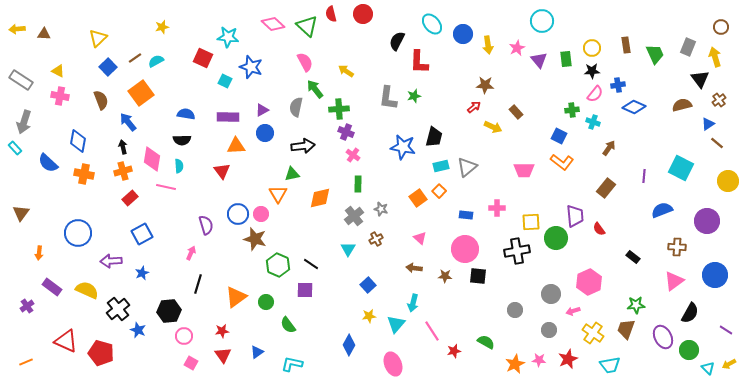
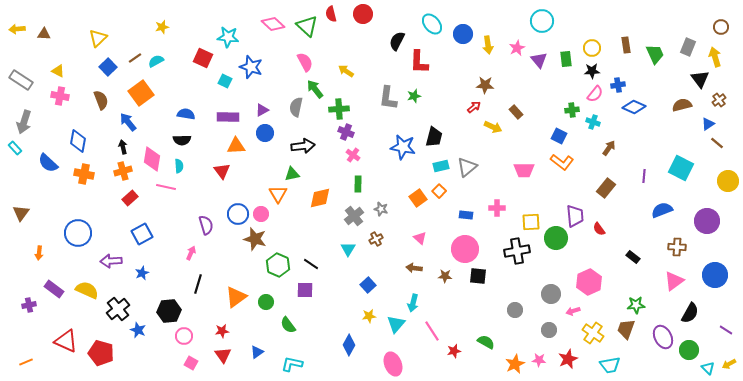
purple rectangle at (52, 287): moved 2 px right, 2 px down
purple cross at (27, 306): moved 2 px right, 1 px up; rotated 24 degrees clockwise
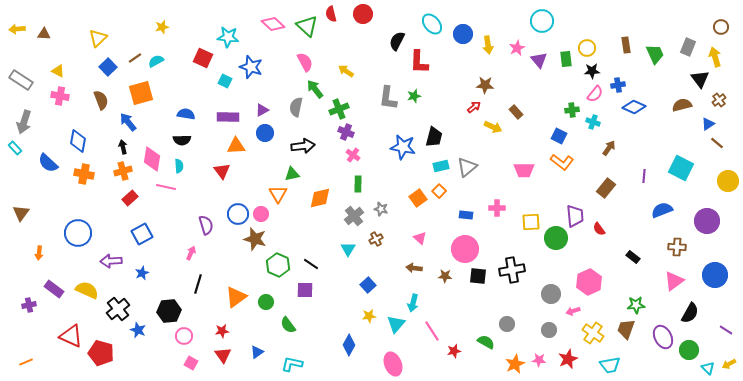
yellow circle at (592, 48): moved 5 px left
orange square at (141, 93): rotated 20 degrees clockwise
green cross at (339, 109): rotated 18 degrees counterclockwise
black cross at (517, 251): moved 5 px left, 19 px down
gray circle at (515, 310): moved 8 px left, 14 px down
red triangle at (66, 341): moved 5 px right, 5 px up
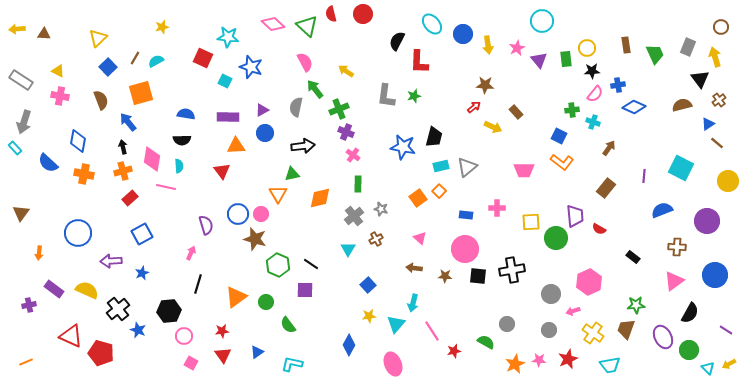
brown line at (135, 58): rotated 24 degrees counterclockwise
gray L-shape at (388, 98): moved 2 px left, 2 px up
red semicircle at (599, 229): rotated 24 degrees counterclockwise
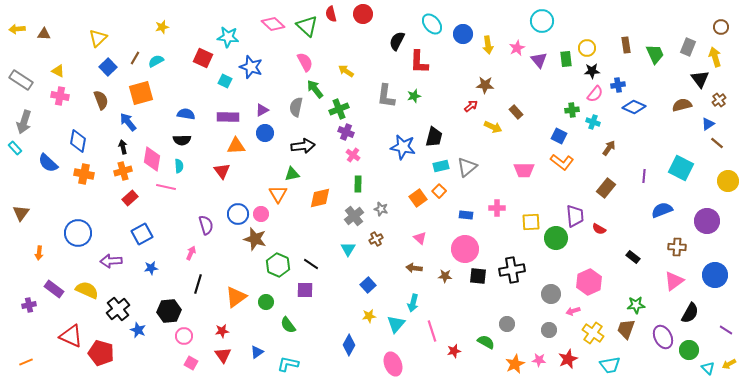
red arrow at (474, 107): moved 3 px left, 1 px up
blue star at (142, 273): moved 9 px right, 5 px up; rotated 16 degrees clockwise
pink line at (432, 331): rotated 15 degrees clockwise
cyan L-shape at (292, 364): moved 4 px left
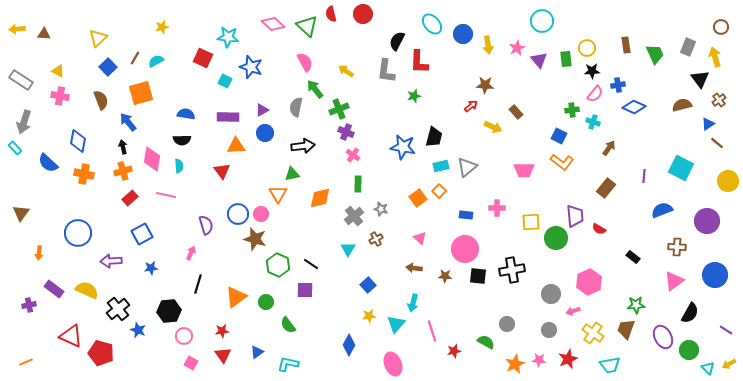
gray L-shape at (386, 96): moved 25 px up
pink line at (166, 187): moved 8 px down
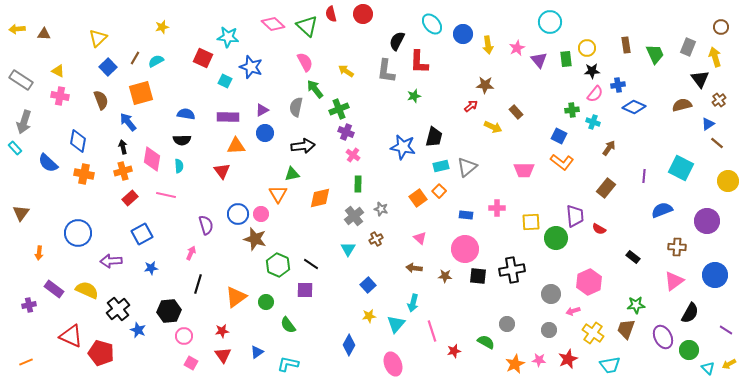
cyan circle at (542, 21): moved 8 px right, 1 px down
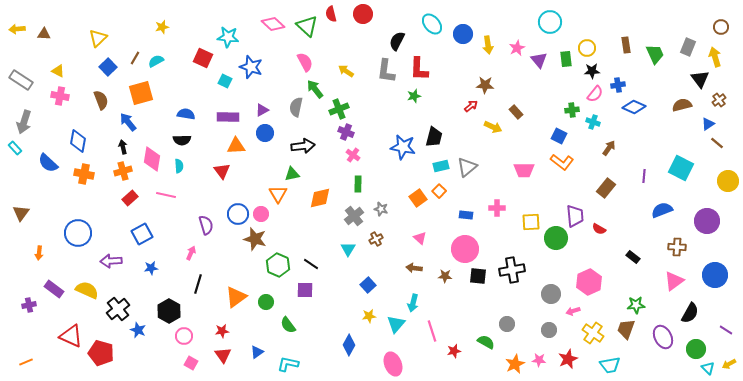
red L-shape at (419, 62): moved 7 px down
black hexagon at (169, 311): rotated 25 degrees counterclockwise
green circle at (689, 350): moved 7 px right, 1 px up
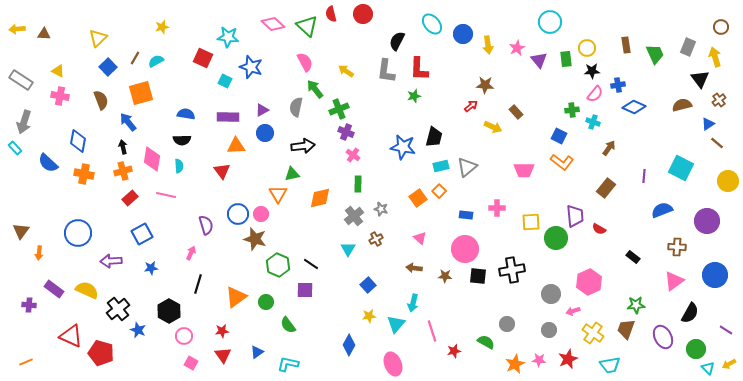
brown triangle at (21, 213): moved 18 px down
purple cross at (29, 305): rotated 16 degrees clockwise
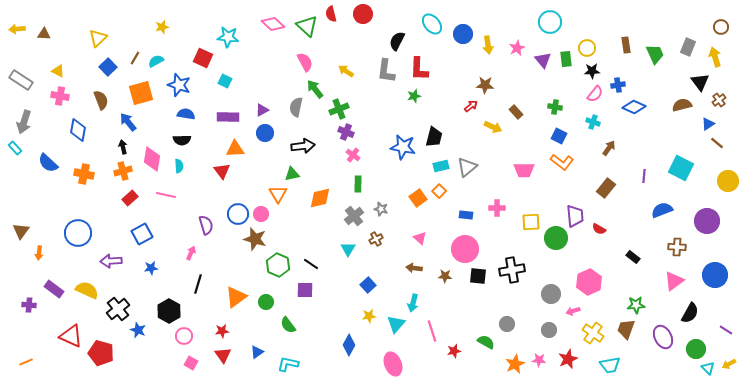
purple triangle at (539, 60): moved 4 px right
blue star at (251, 67): moved 72 px left, 18 px down
black triangle at (700, 79): moved 3 px down
green cross at (572, 110): moved 17 px left, 3 px up; rotated 16 degrees clockwise
blue diamond at (78, 141): moved 11 px up
orange triangle at (236, 146): moved 1 px left, 3 px down
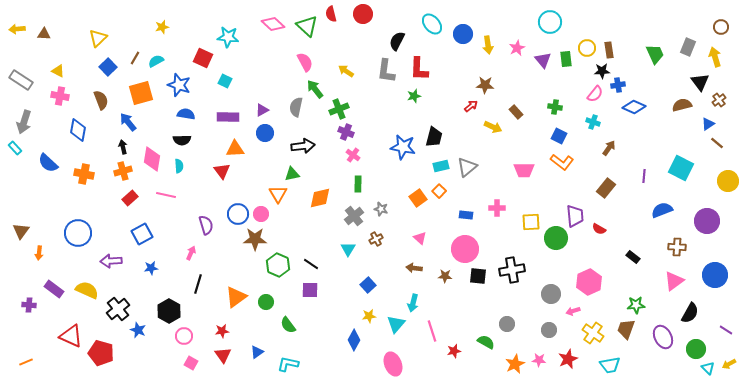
brown rectangle at (626, 45): moved 17 px left, 5 px down
black star at (592, 71): moved 10 px right
brown star at (255, 239): rotated 15 degrees counterclockwise
purple square at (305, 290): moved 5 px right
blue diamond at (349, 345): moved 5 px right, 5 px up
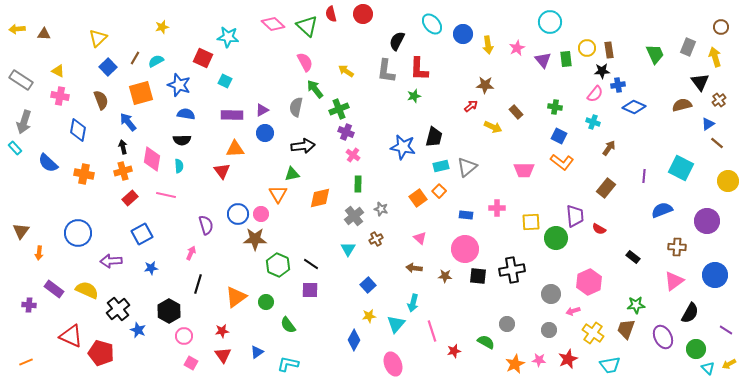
purple rectangle at (228, 117): moved 4 px right, 2 px up
